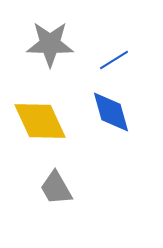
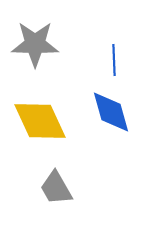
gray star: moved 15 px left
blue line: rotated 60 degrees counterclockwise
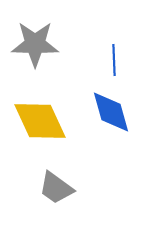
gray trapezoid: rotated 24 degrees counterclockwise
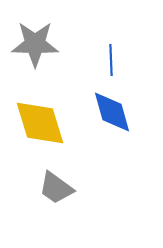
blue line: moved 3 px left
blue diamond: moved 1 px right
yellow diamond: moved 2 px down; rotated 8 degrees clockwise
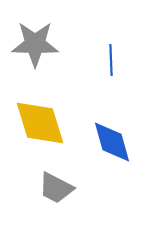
blue diamond: moved 30 px down
gray trapezoid: rotated 9 degrees counterclockwise
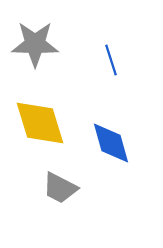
blue line: rotated 16 degrees counterclockwise
blue diamond: moved 1 px left, 1 px down
gray trapezoid: moved 4 px right
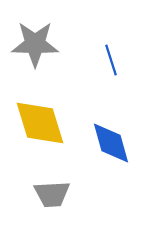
gray trapezoid: moved 8 px left, 6 px down; rotated 30 degrees counterclockwise
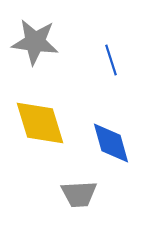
gray star: moved 2 px up; rotated 6 degrees clockwise
gray trapezoid: moved 27 px right
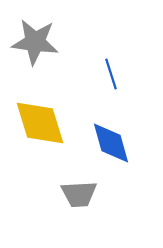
blue line: moved 14 px down
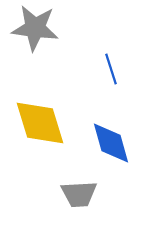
gray star: moved 14 px up
blue line: moved 5 px up
